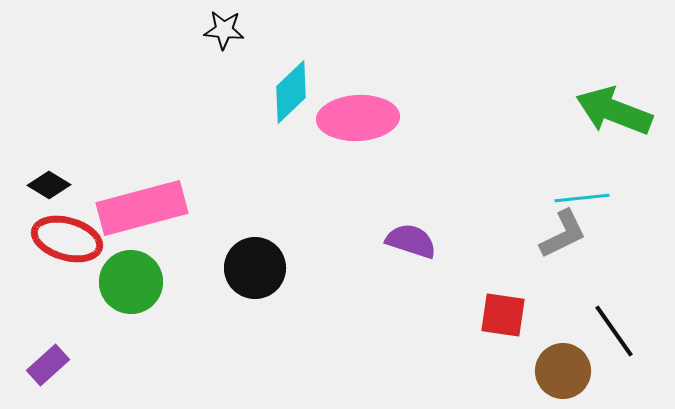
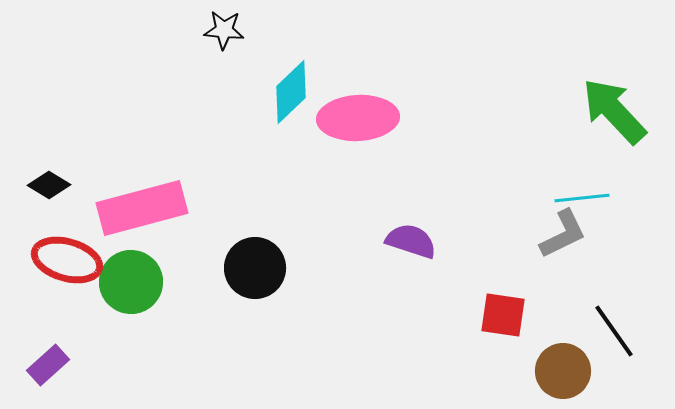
green arrow: rotated 26 degrees clockwise
red ellipse: moved 21 px down
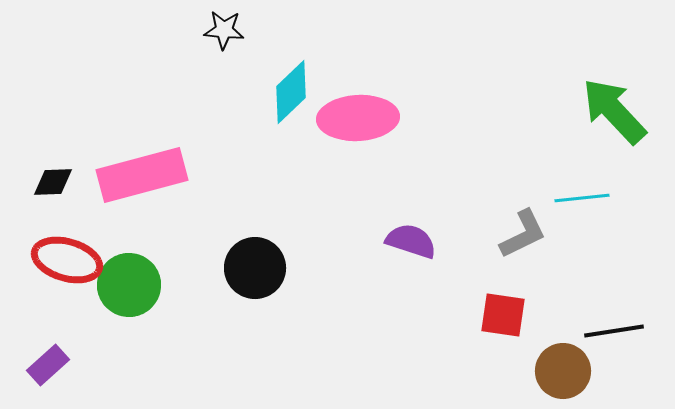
black diamond: moved 4 px right, 3 px up; rotated 33 degrees counterclockwise
pink rectangle: moved 33 px up
gray L-shape: moved 40 px left
green circle: moved 2 px left, 3 px down
black line: rotated 64 degrees counterclockwise
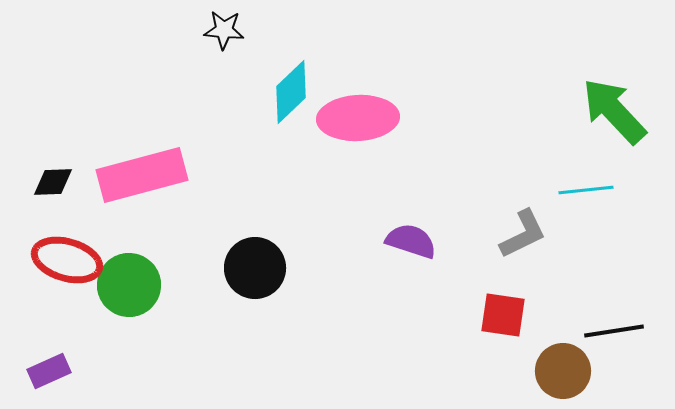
cyan line: moved 4 px right, 8 px up
purple rectangle: moved 1 px right, 6 px down; rotated 18 degrees clockwise
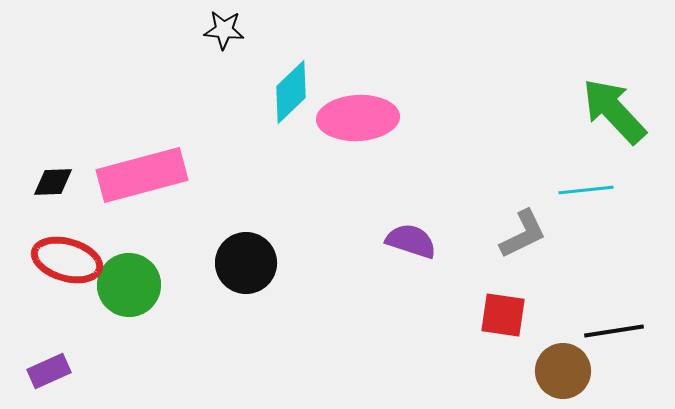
black circle: moved 9 px left, 5 px up
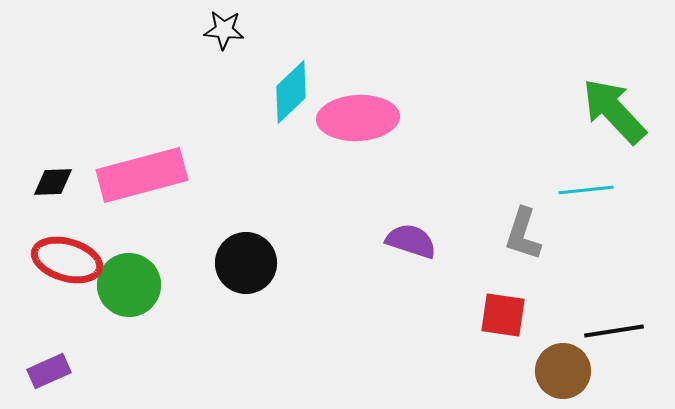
gray L-shape: rotated 134 degrees clockwise
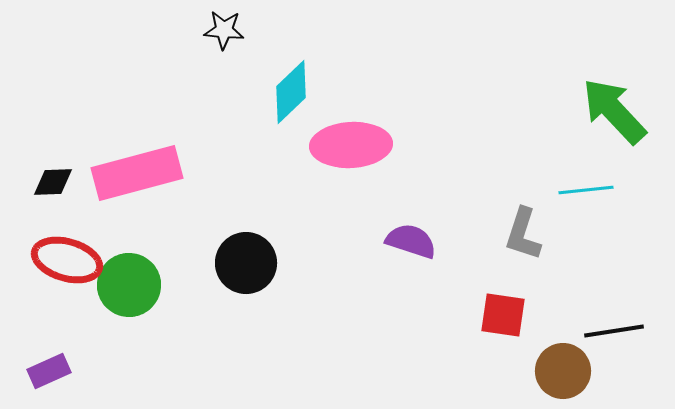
pink ellipse: moved 7 px left, 27 px down
pink rectangle: moved 5 px left, 2 px up
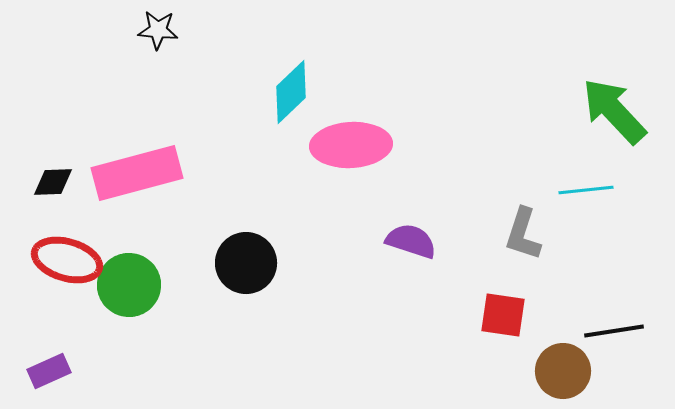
black star: moved 66 px left
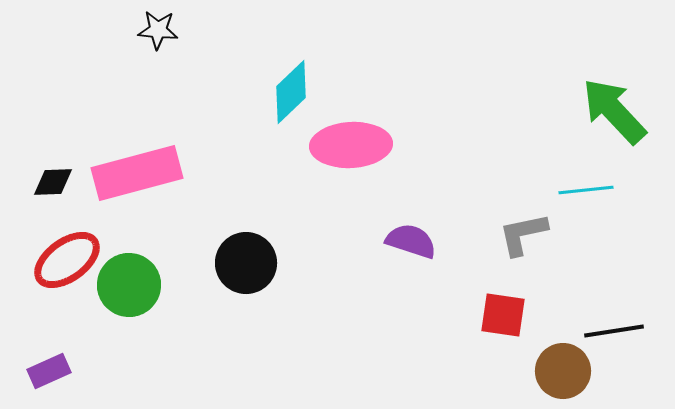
gray L-shape: rotated 60 degrees clockwise
red ellipse: rotated 52 degrees counterclockwise
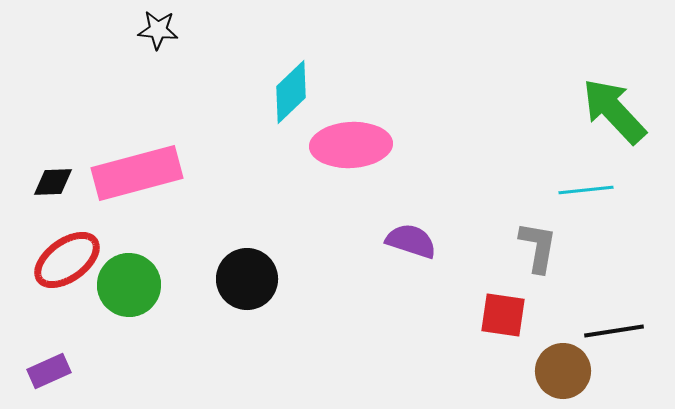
gray L-shape: moved 15 px right, 13 px down; rotated 112 degrees clockwise
black circle: moved 1 px right, 16 px down
